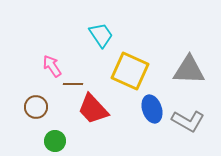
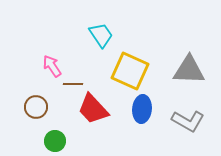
blue ellipse: moved 10 px left; rotated 24 degrees clockwise
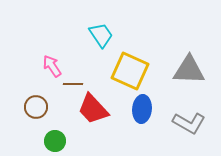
gray L-shape: moved 1 px right, 2 px down
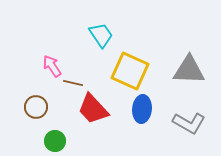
brown line: moved 1 px up; rotated 12 degrees clockwise
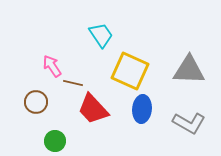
brown circle: moved 5 px up
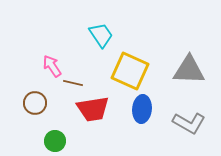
brown circle: moved 1 px left, 1 px down
red trapezoid: rotated 56 degrees counterclockwise
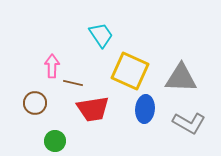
pink arrow: rotated 35 degrees clockwise
gray triangle: moved 8 px left, 8 px down
blue ellipse: moved 3 px right
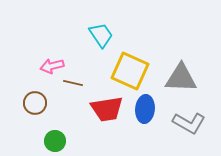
pink arrow: rotated 105 degrees counterclockwise
red trapezoid: moved 14 px right
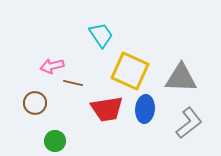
gray L-shape: rotated 68 degrees counterclockwise
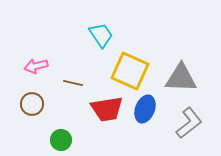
pink arrow: moved 16 px left
brown circle: moved 3 px left, 1 px down
blue ellipse: rotated 16 degrees clockwise
green circle: moved 6 px right, 1 px up
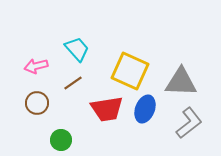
cyan trapezoid: moved 24 px left, 14 px down; rotated 8 degrees counterclockwise
gray triangle: moved 4 px down
brown line: rotated 48 degrees counterclockwise
brown circle: moved 5 px right, 1 px up
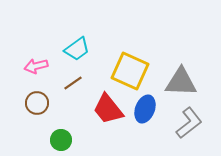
cyan trapezoid: rotated 96 degrees clockwise
red trapezoid: moved 1 px right; rotated 60 degrees clockwise
